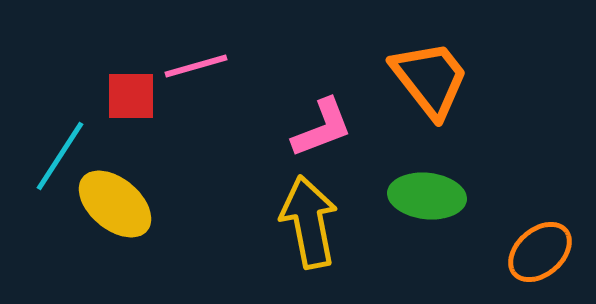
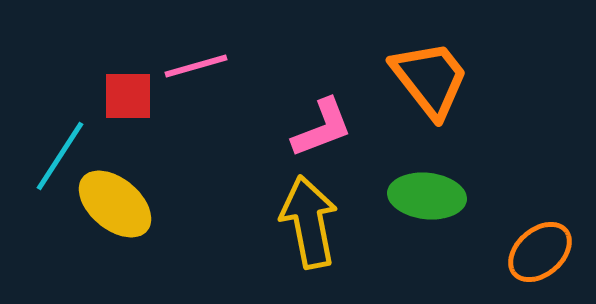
red square: moved 3 px left
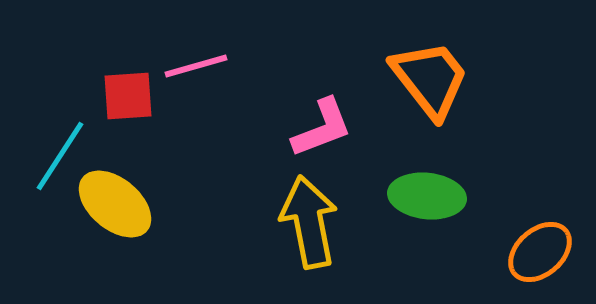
red square: rotated 4 degrees counterclockwise
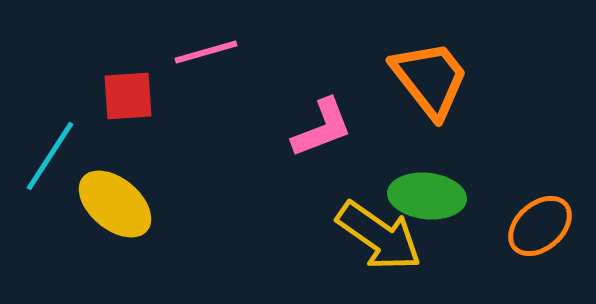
pink line: moved 10 px right, 14 px up
cyan line: moved 10 px left
yellow arrow: moved 70 px right, 14 px down; rotated 136 degrees clockwise
orange ellipse: moved 26 px up
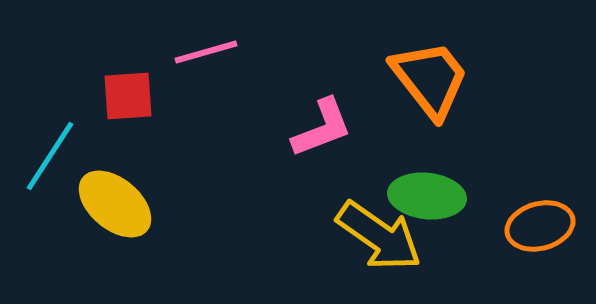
orange ellipse: rotated 26 degrees clockwise
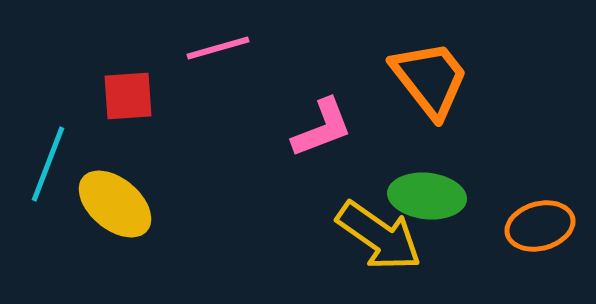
pink line: moved 12 px right, 4 px up
cyan line: moved 2 px left, 8 px down; rotated 12 degrees counterclockwise
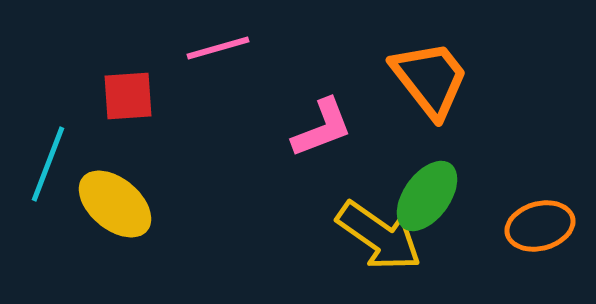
green ellipse: rotated 60 degrees counterclockwise
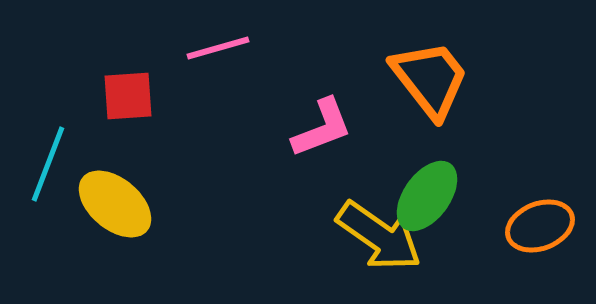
orange ellipse: rotated 6 degrees counterclockwise
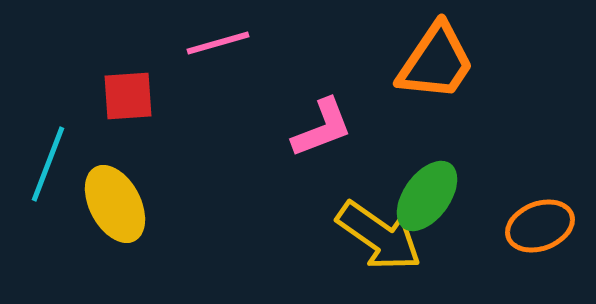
pink line: moved 5 px up
orange trapezoid: moved 6 px right, 17 px up; rotated 72 degrees clockwise
yellow ellipse: rotated 22 degrees clockwise
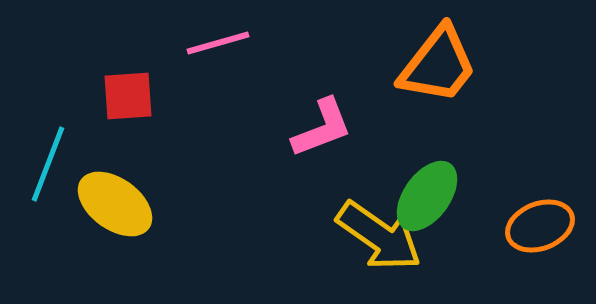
orange trapezoid: moved 2 px right, 3 px down; rotated 4 degrees clockwise
yellow ellipse: rotated 26 degrees counterclockwise
